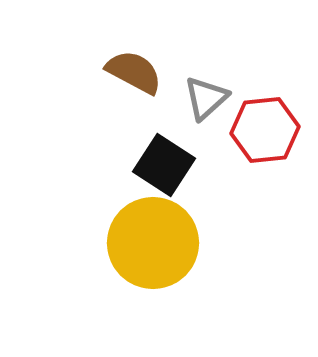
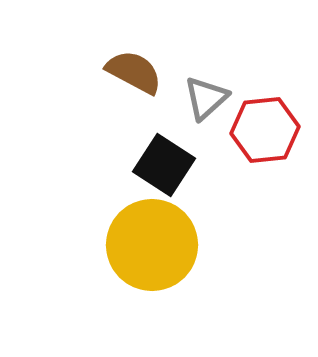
yellow circle: moved 1 px left, 2 px down
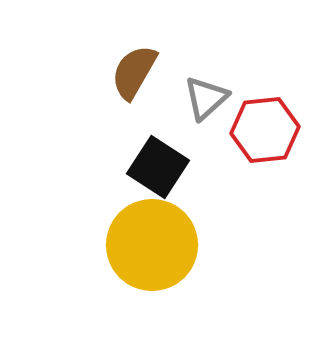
brown semicircle: rotated 88 degrees counterclockwise
black square: moved 6 px left, 2 px down
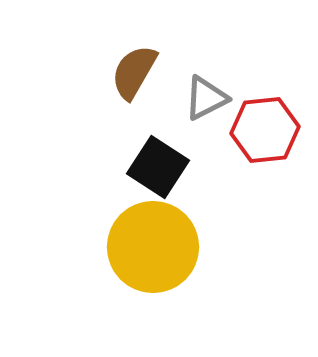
gray triangle: rotated 15 degrees clockwise
yellow circle: moved 1 px right, 2 px down
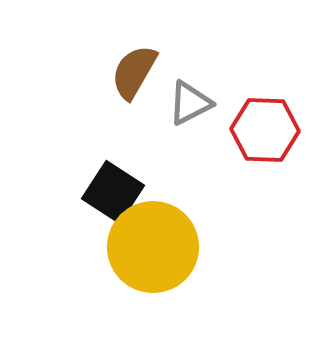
gray triangle: moved 16 px left, 5 px down
red hexagon: rotated 8 degrees clockwise
black square: moved 45 px left, 25 px down
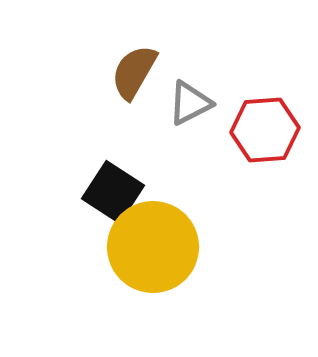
red hexagon: rotated 6 degrees counterclockwise
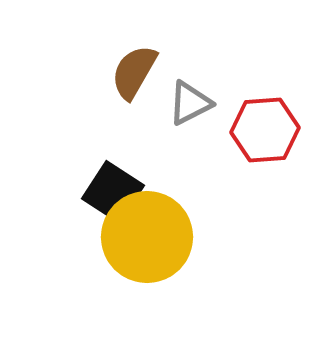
yellow circle: moved 6 px left, 10 px up
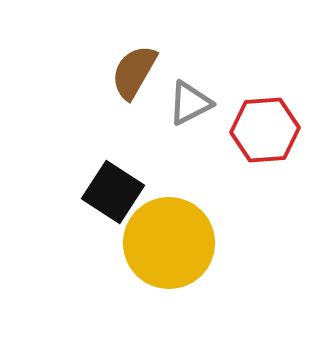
yellow circle: moved 22 px right, 6 px down
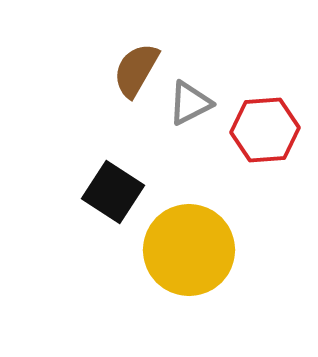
brown semicircle: moved 2 px right, 2 px up
yellow circle: moved 20 px right, 7 px down
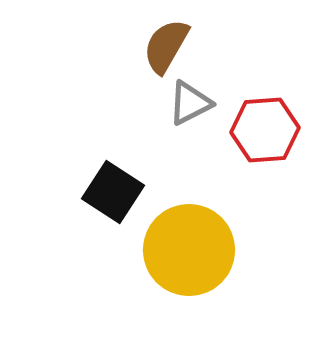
brown semicircle: moved 30 px right, 24 px up
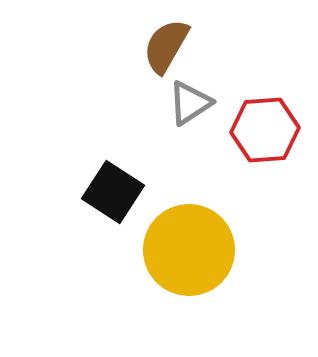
gray triangle: rotated 6 degrees counterclockwise
